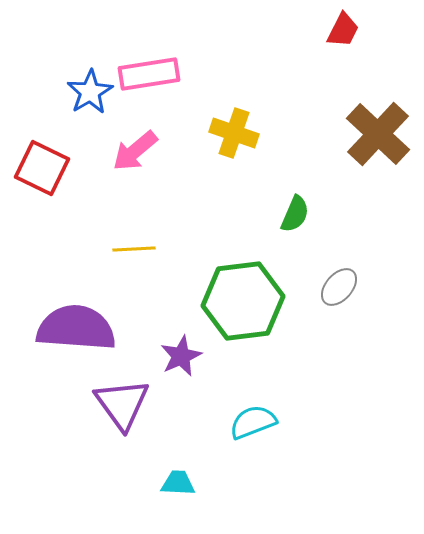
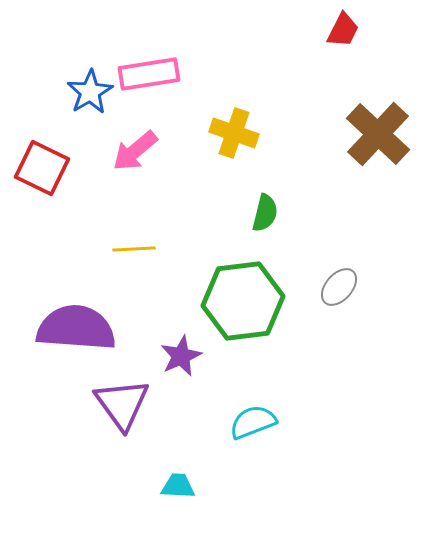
green semicircle: moved 30 px left, 1 px up; rotated 9 degrees counterclockwise
cyan trapezoid: moved 3 px down
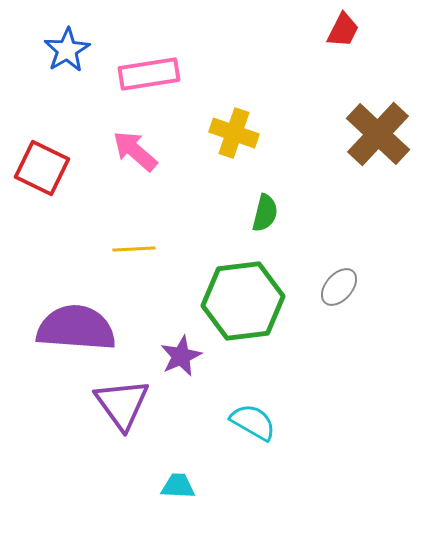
blue star: moved 23 px left, 42 px up
pink arrow: rotated 81 degrees clockwise
cyan semicircle: rotated 51 degrees clockwise
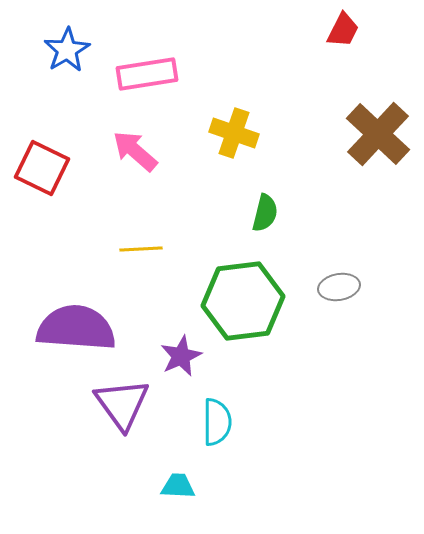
pink rectangle: moved 2 px left
yellow line: moved 7 px right
gray ellipse: rotated 39 degrees clockwise
cyan semicircle: moved 36 px left; rotated 60 degrees clockwise
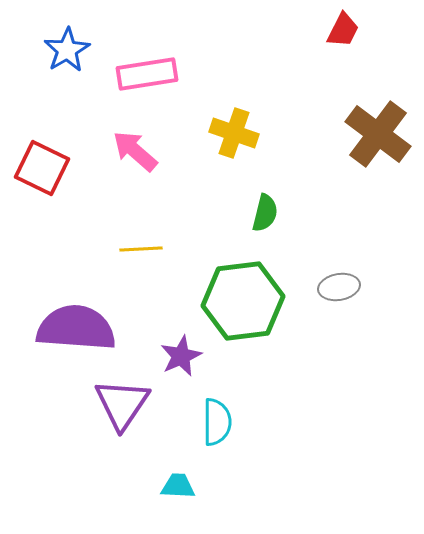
brown cross: rotated 6 degrees counterclockwise
purple triangle: rotated 10 degrees clockwise
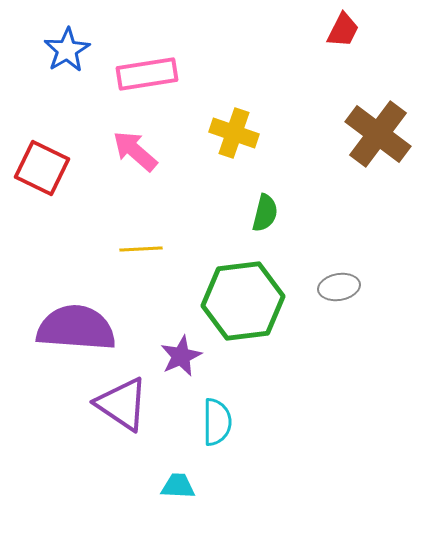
purple triangle: rotated 30 degrees counterclockwise
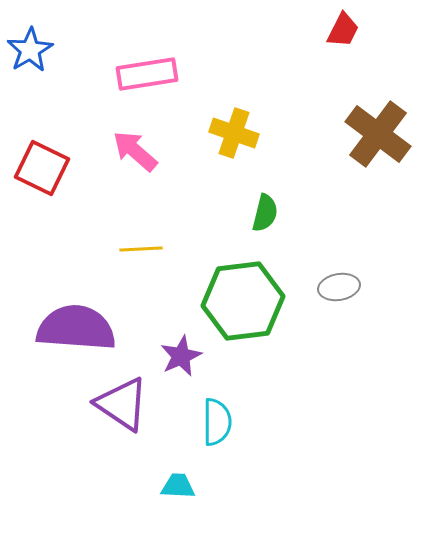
blue star: moved 37 px left
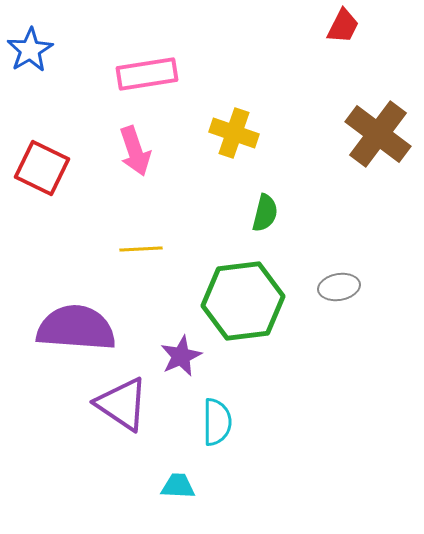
red trapezoid: moved 4 px up
pink arrow: rotated 150 degrees counterclockwise
